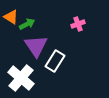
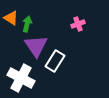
orange triangle: moved 1 px down
green arrow: rotated 49 degrees counterclockwise
white cross: rotated 12 degrees counterclockwise
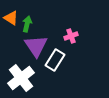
pink cross: moved 7 px left, 12 px down
white rectangle: moved 1 px up
white cross: rotated 24 degrees clockwise
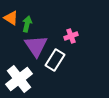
white cross: moved 2 px left, 1 px down
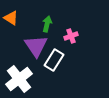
green arrow: moved 20 px right
white rectangle: moved 1 px left
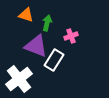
orange triangle: moved 15 px right, 3 px up; rotated 14 degrees counterclockwise
green arrow: moved 1 px up
purple triangle: rotated 35 degrees counterclockwise
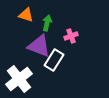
purple triangle: moved 3 px right
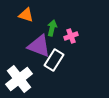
green arrow: moved 5 px right, 5 px down
